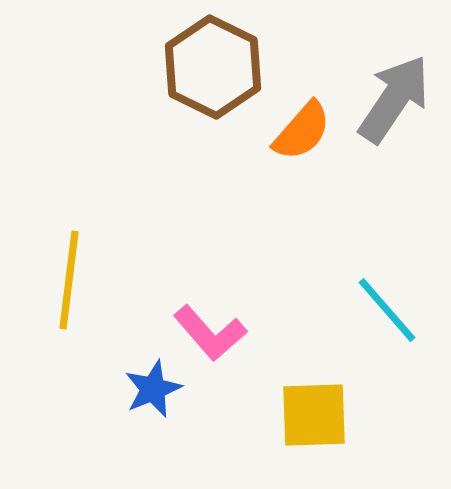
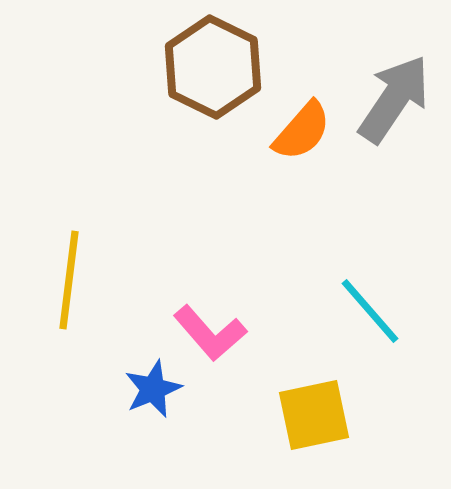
cyan line: moved 17 px left, 1 px down
yellow square: rotated 10 degrees counterclockwise
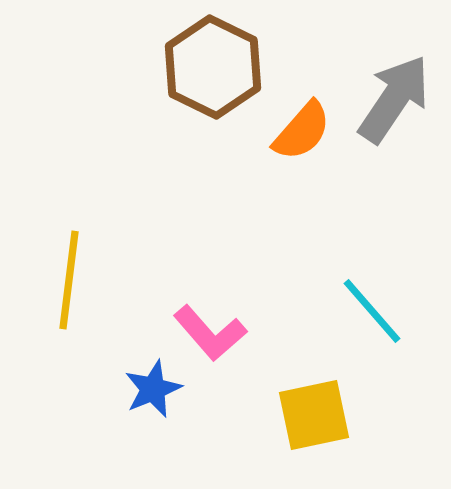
cyan line: moved 2 px right
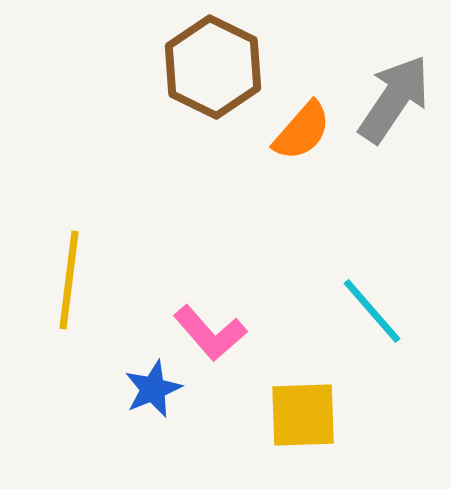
yellow square: moved 11 px left; rotated 10 degrees clockwise
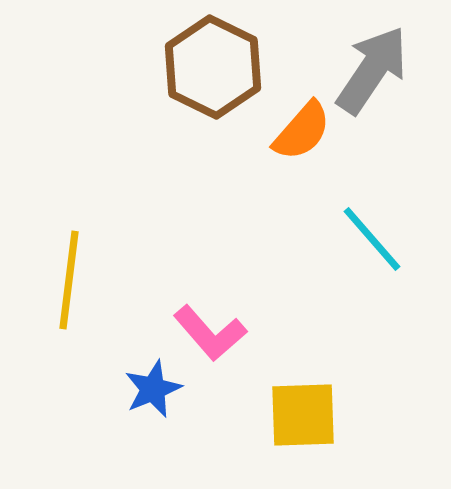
gray arrow: moved 22 px left, 29 px up
cyan line: moved 72 px up
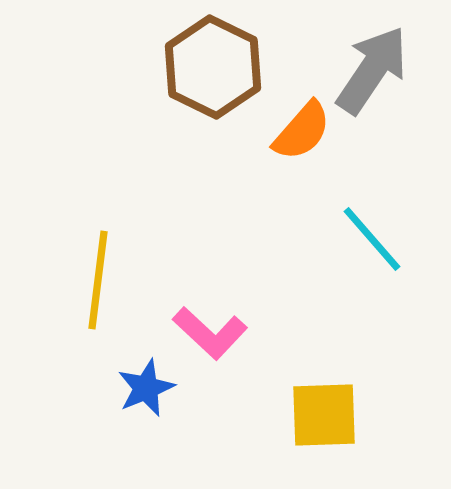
yellow line: moved 29 px right
pink L-shape: rotated 6 degrees counterclockwise
blue star: moved 7 px left, 1 px up
yellow square: moved 21 px right
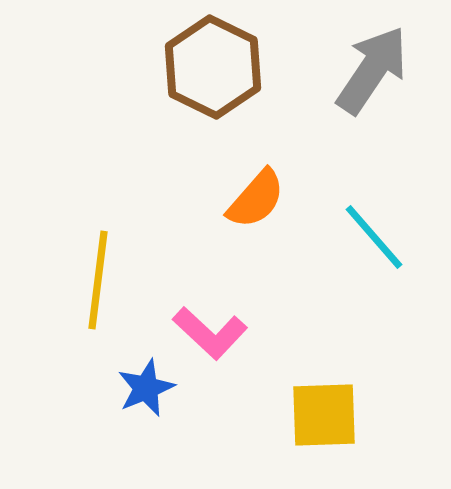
orange semicircle: moved 46 px left, 68 px down
cyan line: moved 2 px right, 2 px up
